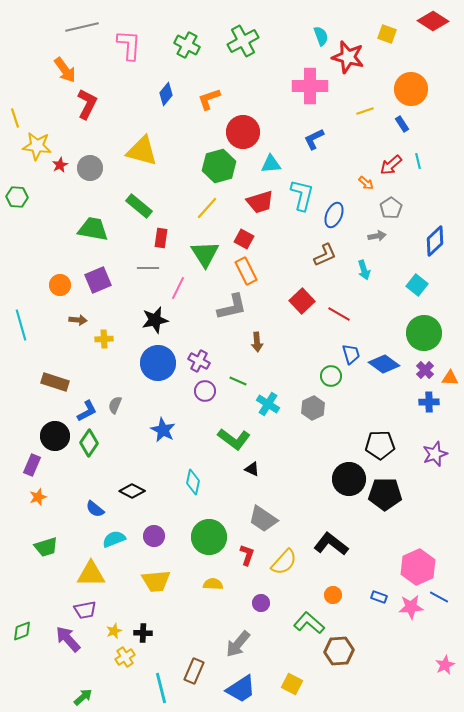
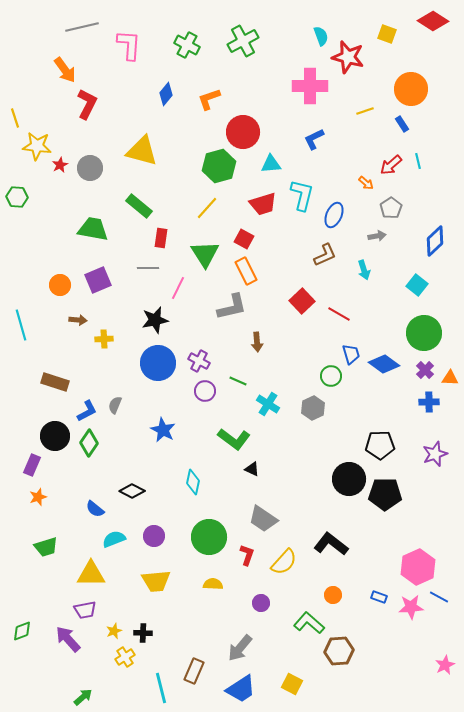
red trapezoid at (260, 202): moved 3 px right, 2 px down
gray arrow at (238, 644): moved 2 px right, 4 px down
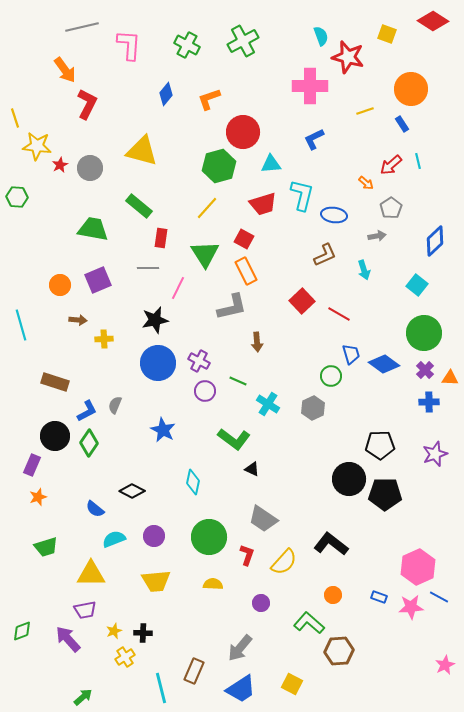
blue ellipse at (334, 215): rotated 75 degrees clockwise
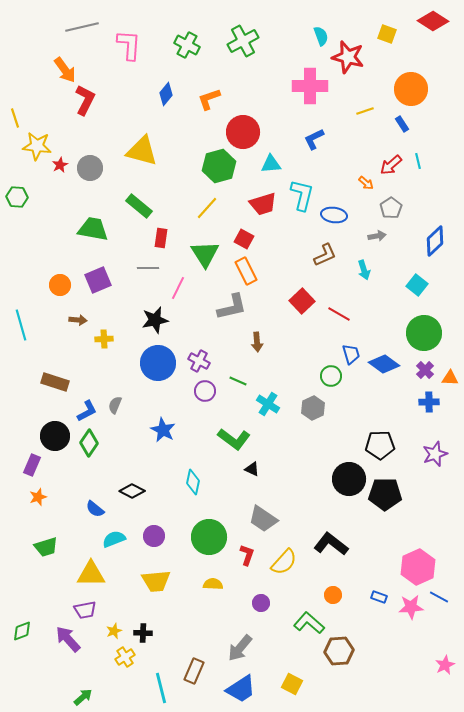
red L-shape at (87, 104): moved 2 px left, 4 px up
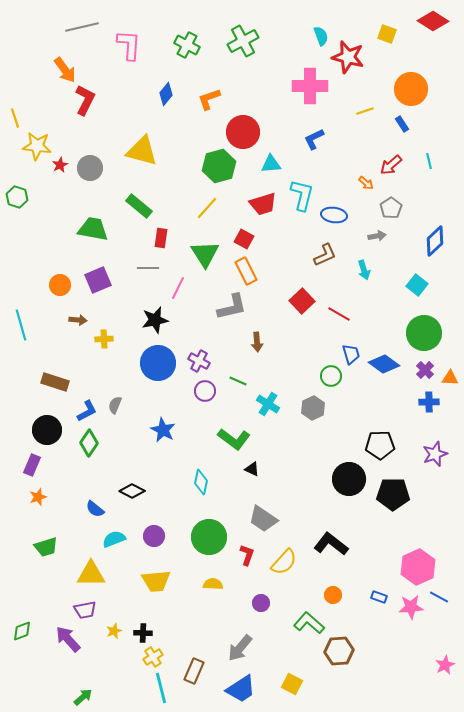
cyan line at (418, 161): moved 11 px right
green hexagon at (17, 197): rotated 15 degrees clockwise
black circle at (55, 436): moved 8 px left, 6 px up
cyan diamond at (193, 482): moved 8 px right
black pentagon at (385, 494): moved 8 px right
yellow cross at (125, 657): moved 28 px right
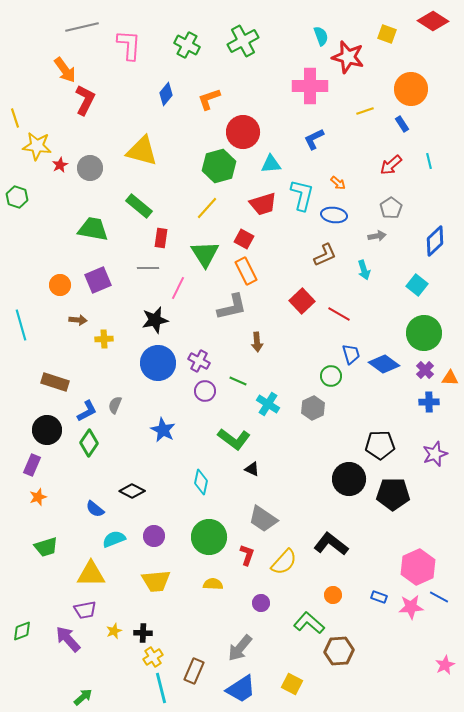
orange arrow at (366, 183): moved 28 px left
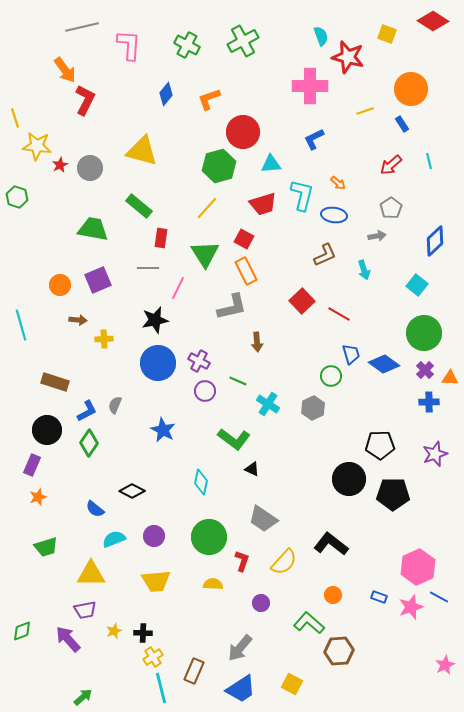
red L-shape at (247, 555): moved 5 px left, 6 px down
pink star at (411, 607): rotated 15 degrees counterclockwise
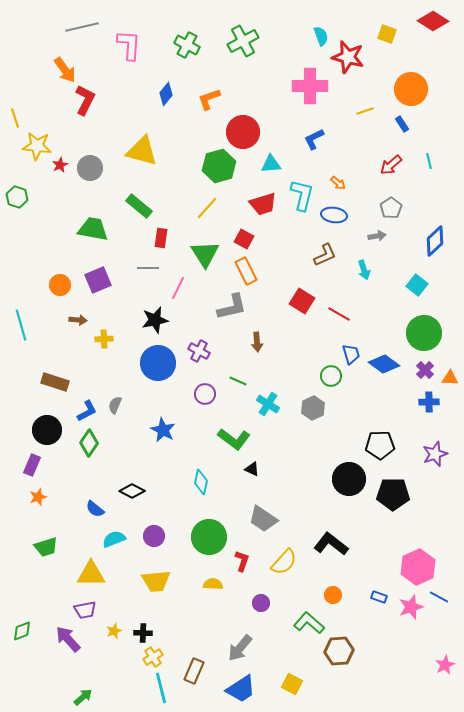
red square at (302, 301): rotated 15 degrees counterclockwise
purple cross at (199, 361): moved 10 px up
purple circle at (205, 391): moved 3 px down
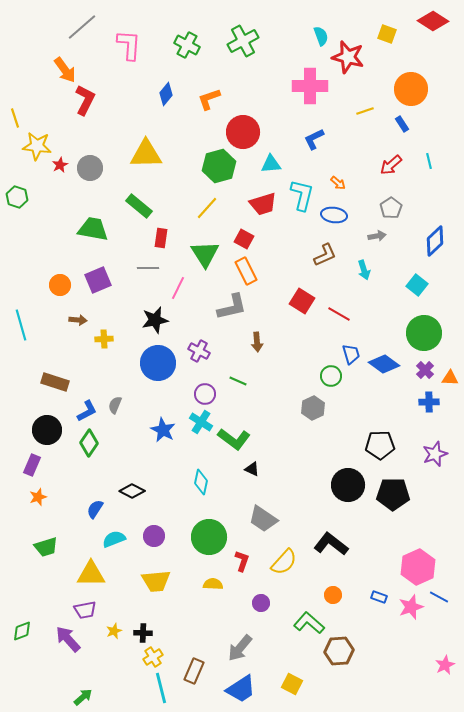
gray line at (82, 27): rotated 28 degrees counterclockwise
yellow triangle at (142, 151): moved 4 px right, 3 px down; rotated 16 degrees counterclockwise
cyan cross at (268, 404): moved 67 px left, 18 px down
black circle at (349, 479): moved 1 px left, 6 px down
blue semicircle at (95, 509): rotated 84 degrees clockwise
